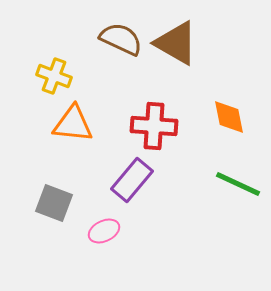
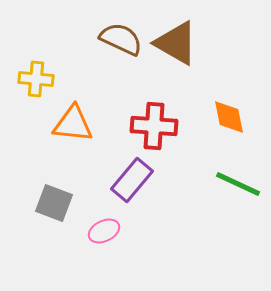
yellow cross: moved 18 px left, 3 px down; rotated 16 degrees counterclockwise
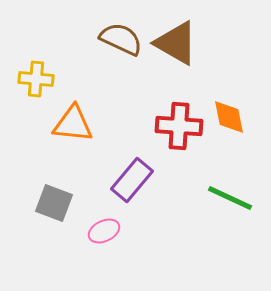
red cross: moved 25 px right
green line: moved 8 px left, 14 px down
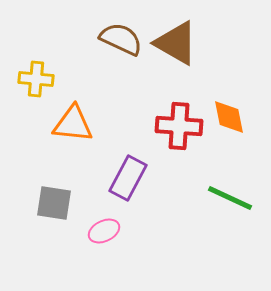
purple rectangle: moved 4 px left, 2 px up; rotated 12 degrees counterclockwise
gray square: rotated 12 degrees counterclockwise
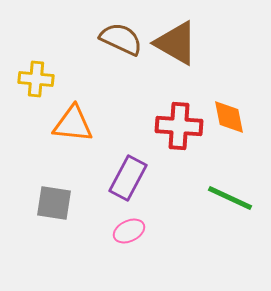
pink ellipse: moved 25 px right
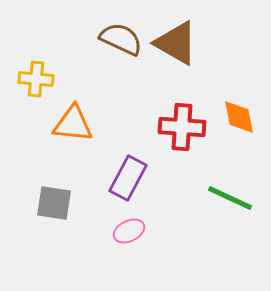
orange diamond: moved 10 px right
red cross: moved 3 px right, 1 px down
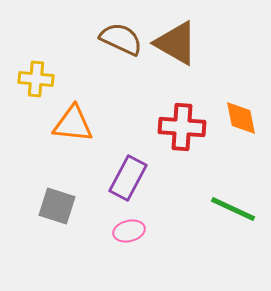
orange diamond: moved 2 px right, 1 px down
green line: moved 3 px right, 11 px down
gray square: moved 3 px right, 3 px down; rotated 9 degrees clockwise
pink ellipse: rotated 12 degrees clockwise
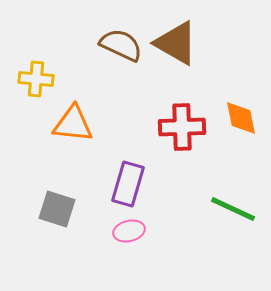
brown semicircle: moved 6 px down
red cross: rotated 6 degrees counterclockwise
purple rectangle: moved 6 px down; rotated 12 degrees counterclockwise
gray square: moved 3 px down
